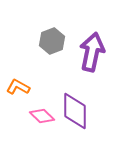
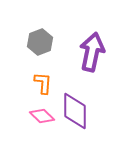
gray hexagon: moved 12 px left, 1 px down
orange L-shape: moved 25 px right, 4 px up; rotated 65 degrees clockwise
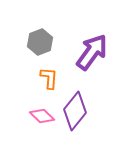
purple arrow: rotated 24 degrees clockwise
orange L-shape: moved 6 px right, 5 px up
purple diamond: rotated 39 degrees clockwise
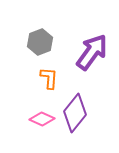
purple diamond: moved 2 px down
pink diamond: moved 3 px down; rotated 20 degrees counterclockwise
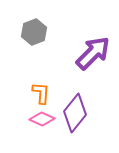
gray hexagon: moved 6 px left, 10 px up
purple arrow: moved 1 px right, 1 px down; rotated 9 degrees clockwise
orange L-shape: moved 8 px left, 15 px down
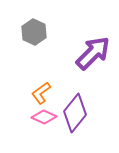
gray hexagon: rotated 15 degrees counterclockwise
orange L-shape: rotated 130 degrees counterclockwise
pink diamond: moved 2 px right, 2 px up
